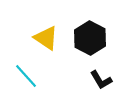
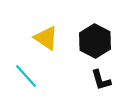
black hexagon: moved 5 px right, 3 px down
black L-shape: rotated 15 degrees clockwise
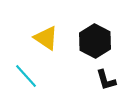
black L-shape: moved 5 px right
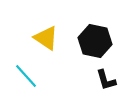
black hexagon: rotated 16 degrees counterclockwise
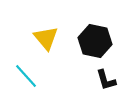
yellow triangle: rotated 16 degrees clockwise
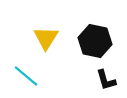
yellow triangle: rotated 12 degrees clockwise
cyan line: rotated 8 degrees counterclockwise
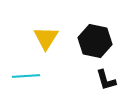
cyan line: rotated 44 degrees counterclockwise
